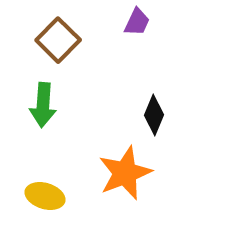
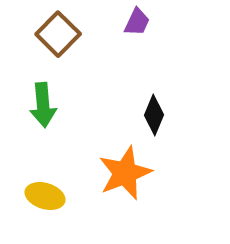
brown square: moved 6 px up
green arrow: rotated 9 degrees counterclockwise
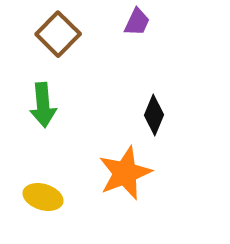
yellow ellipse: moved 2 px left, 1 px down
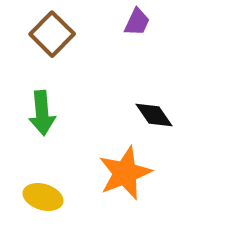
brown square: moved 6 px left
green arrow: moved 1 px left, 8 px down
black diamond: rotated 57 degrees counterclockwise
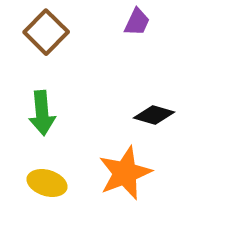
brown square: moved 6 px left, 2 px up
black diamond: rotated 39 degrees counterclockwise
yellow ellipse: moved 4 px right, 14 px up
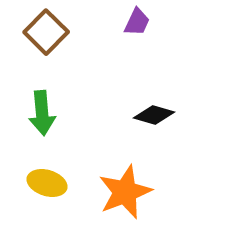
orange star: moved 19 px down
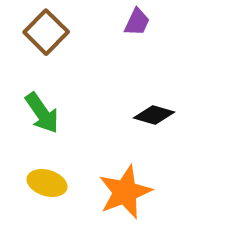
green arrow: rotated 30 degrees counterclockwise
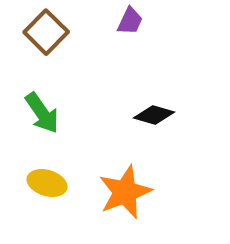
purple trapezoid: moved 7 px left, 1 px up
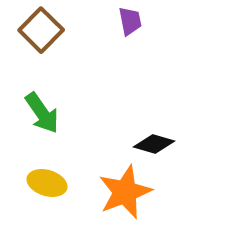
purple trapezoid: rotated 36 degrees counterclockwise
brown square: moved 5 px left, 2 px up
black diamond: moved 29 px down
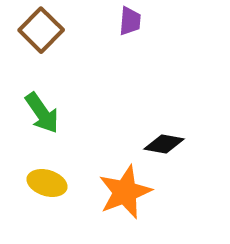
purple trapezoid: rotated 16 degrees clockwise
black diamond: moved 10 px right; rotated 6 degrees counterclockwise
